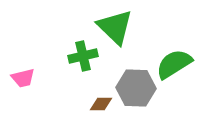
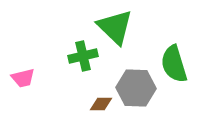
green semicircle: rotated 75 degrees counterclockwise
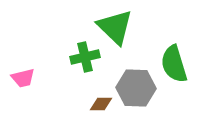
green cross: moved 2 px right, 1 px down
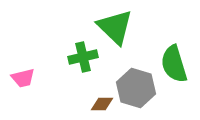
green cross: moved 2 px left
gray hexagon: rotated 15 degrees clockwise
brown diamond: moved 1 px right
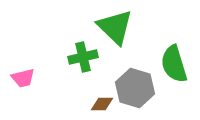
gray hexagon: moved 1 px left
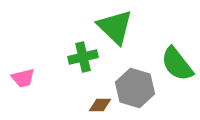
green semicircle: moved 3 px right; rotated 21 degrees counterclockwise
brown diamond: moved 2 px left, 1 px down
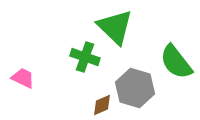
green cross: moved 2 px right; rotated 32 degrees clockwise
green semicircle: moved 1 px left, 2 px up
pink trapezoid: rotated 140 degrees counterclockwise
brown diamond: moved 2 px right; rotated 25 degrees counterclockwise
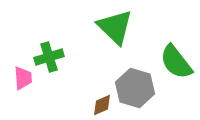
green cross: moved 36 px left; rotated 36 degrees counterclockwise
pink trapezoid: rotated 60 degrees clockwise
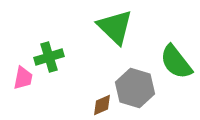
pink trapezoid: rotated 15 degrees clockwise
